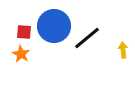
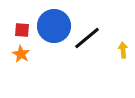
red square: moved 2 px left, 2 px up
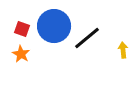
red square: moved 1 px up; rotated 14 degrees clockwise
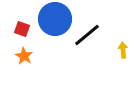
blue circle: moved 1 px right, 7 px up
black line: moved 3 px up
orange star: moved 3 px right, 2 px down
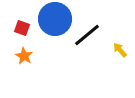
red square: moved 1 px up
yellow arrow: moved 3 px left; rotated 35 degrees counterclockwise
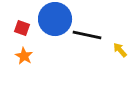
black line: rotated 52 degrees clockwise
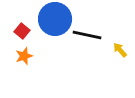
red square: moved 3 px down; rotated 21 degrees clockwise
orange star: rotated 24 degrees clockwise
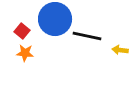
black line: moved 1 px down
yellow arrow: rotated 42 degrees counterclockwise
orange star: moved 1 px right, 3 px up; rotated 24 degrees clockwise
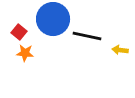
blue circle: moved 2 px left
red square: moved 3 px left, 1 px down
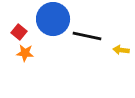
yellow arrow: moved 1 px right
